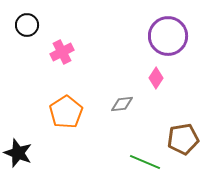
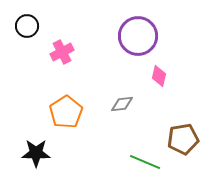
black circle: moved 1 px down
purple circle: moved 30 px left
pink diamond: moved 3 px right, 2 px up; rotated 20 degrees counterclockwise
black star: moved 18 px right; rotated 20 degrees counterclockwise
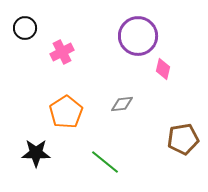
black circle: moved 2 px left, 2 px down
pink diamond: moved 4 px right, 7 px up
green line: moved 40 px left; rotated 16 degrees clockwise
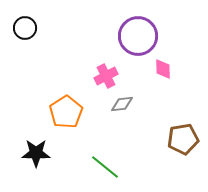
pink cross: moved 44 px right, 24 px down
pink diamond: rotated 15 degrees counterclockwise
green line: moved 5 px down
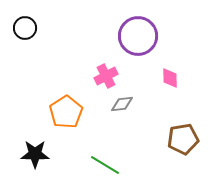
pink diamond: moved 7 px right, 9 px down
black star: moved 1 px left, 1 px down
green line: moved 2 px up; rotated 8 degrees counterclockwise
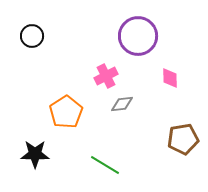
black circle: moved 7 px right, 8 px down
